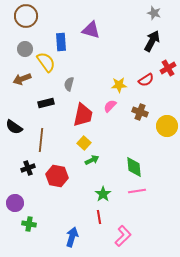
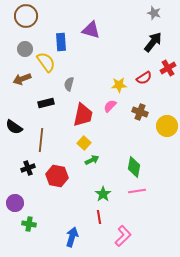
black arrow: moved 1 px right, 1 px down; rotated 10 degrees clockwise
red semicircle: moved 2 px left, 2 px up
green diamond: rotated 15 degrees clockwise
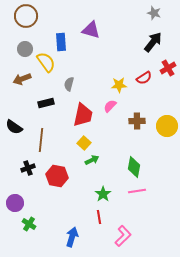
brown cross: moved 3 px left, 9 px down; rotated 21 degrees counterclockwise
green cross: rotated 24 degrees clockwise
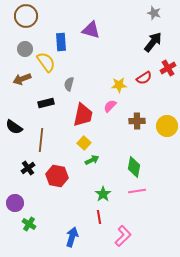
black cross: rotated 16 degrees counterclockwise
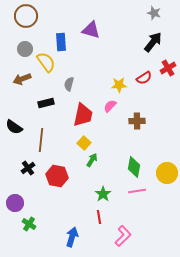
yellow circle: moved 47 px down
green arrow: rotated 32 degrees counterclockwise
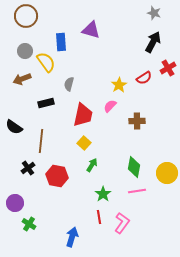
black arrow: rotated 10 degrees counterclockwise
gray circle: moved 2 px down
yellow star: rotated 28 degrees counterclockwise
brown line: moved 1 px down
green arrow: moved 5 px down
pink L-shape: moved 1 px left, 13 px up; rotated 10 degrees counterclockwise
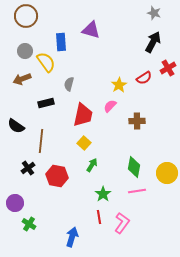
black semicircle: moved 2 px right, 1 px up
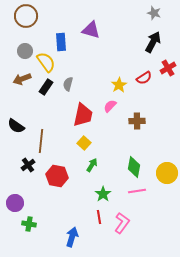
gray semicircle: moved 1 px left
black rectangle: moved 16 px up; rotated 42 degrees counterclockwise
black cross: moved 3 px up
green cross: rotated 24 degrees counterclockwise
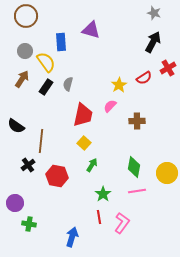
brown arrow: rotated 144 degrees clockwise
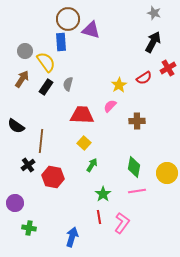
brown circle: moved 42 px right, 3 px down
red trapezoid: moved 1 px left; rotated 100 degrees counterclockwise
red hexagon: moved 4 px left, 1 px down
green cross: moved 4 px down
